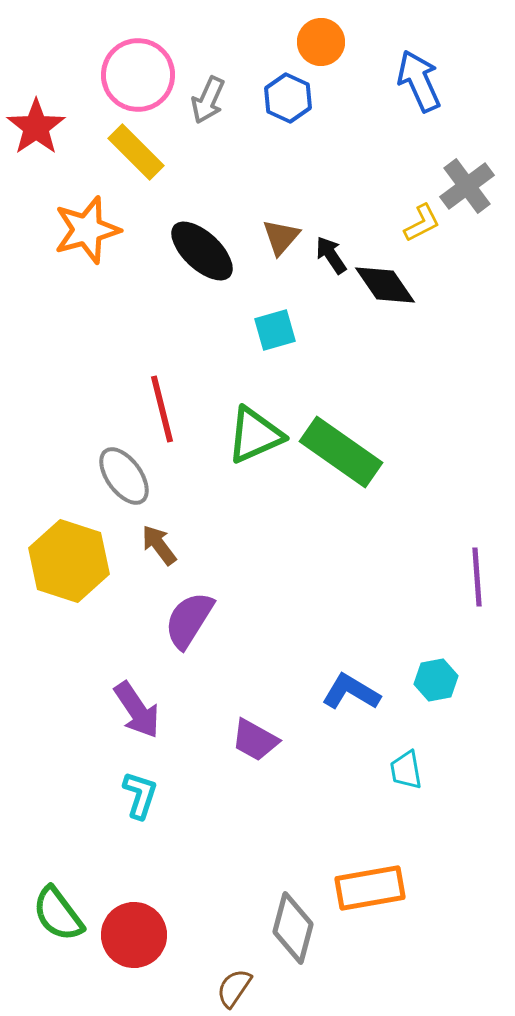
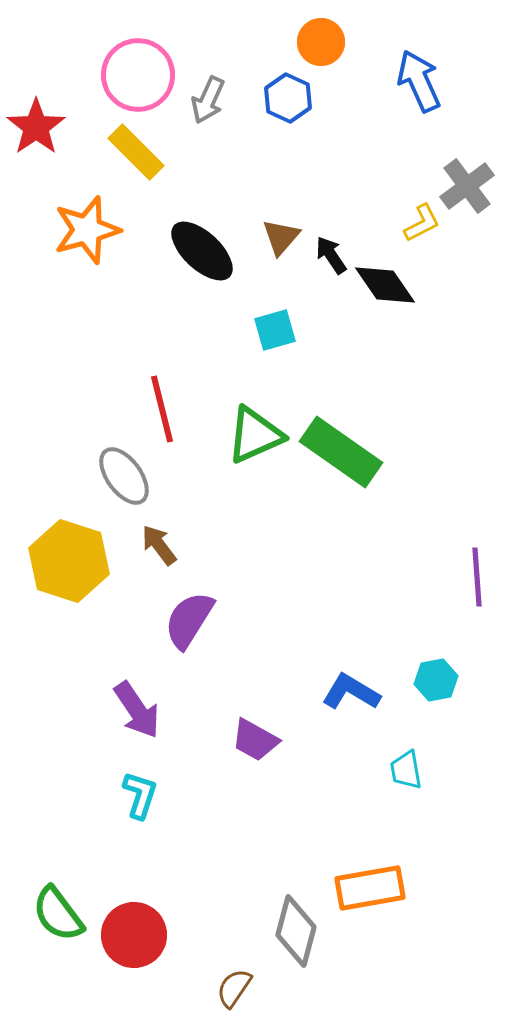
gray diamond: moved 3 px right, 3 px down
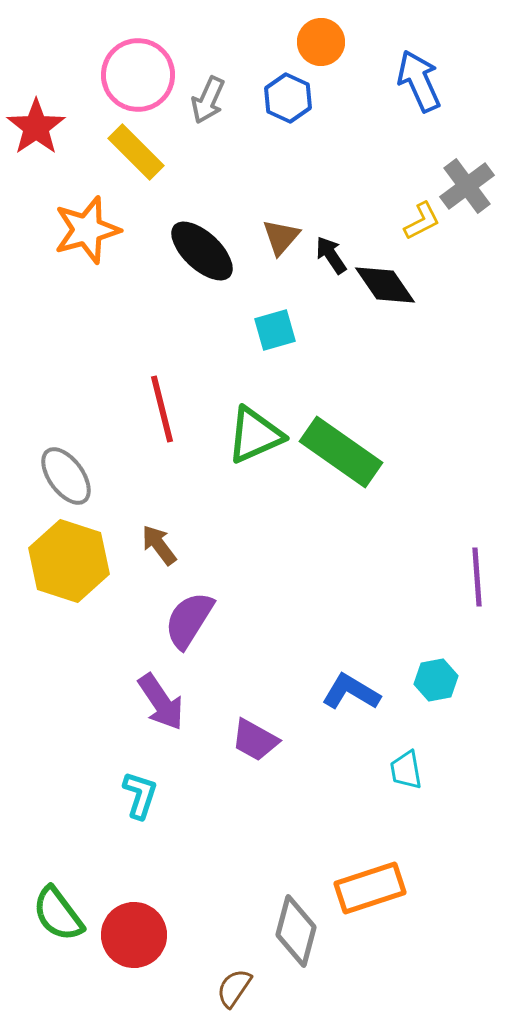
yellow L-shape: moved 2 px up
gray ellipse: moved 58 px left
purple arrow: moved 24 px right, 8 px up
orange rectangle: rotated 8 degrees counterclockwise
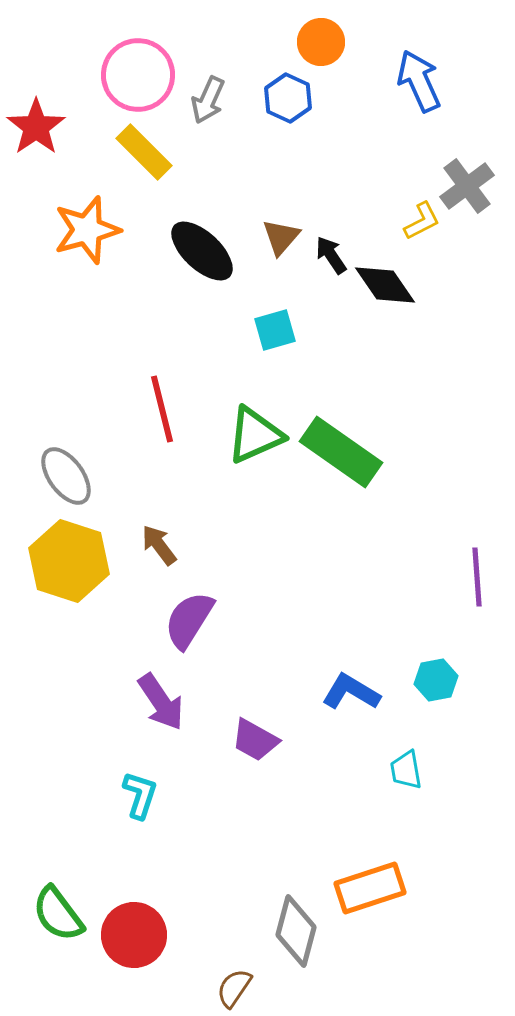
yellow rectangle: moved 8 px right
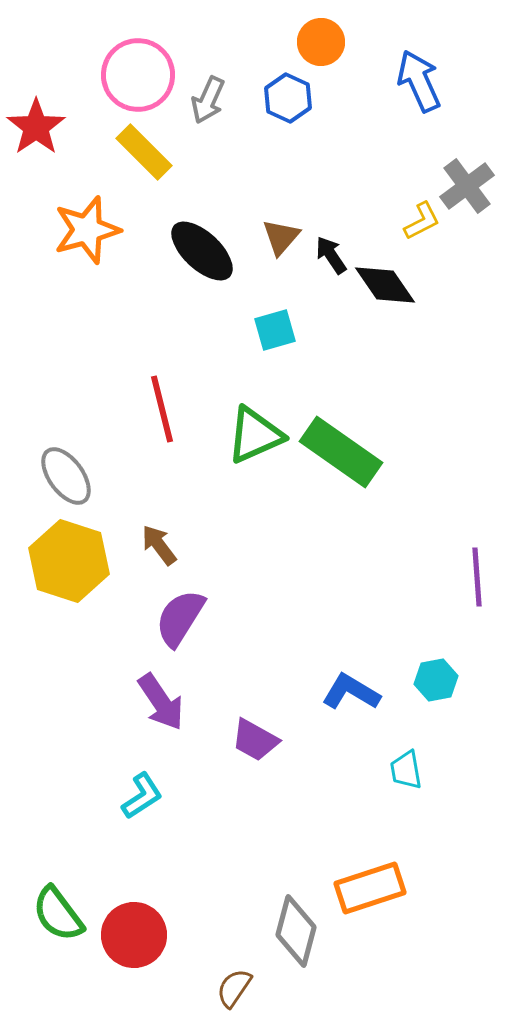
purple semicircle: moved 9 px left, 2 px up
cyan L-shape: moved 2 px right, 1 px down; rotated 39 degrees clockwise
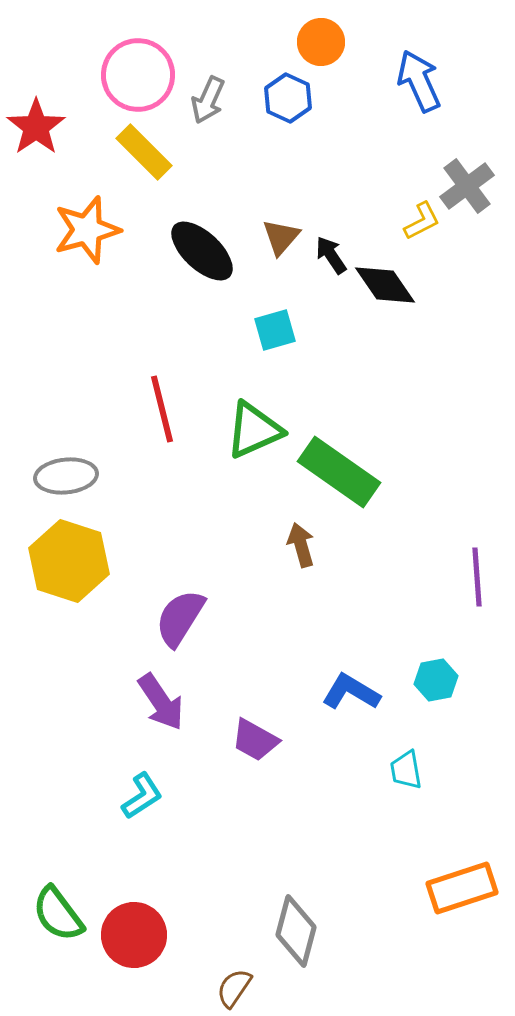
green triangle: moved 1 px left, 5 px up
green rectangle: moved 2 px left, 20 px down
gray ellipse: rotated 60 degrees counterclockwise
brown arrow: moved 142 px right; rotated 21 degrees clockwise
orange rectangle: moved 92 px right
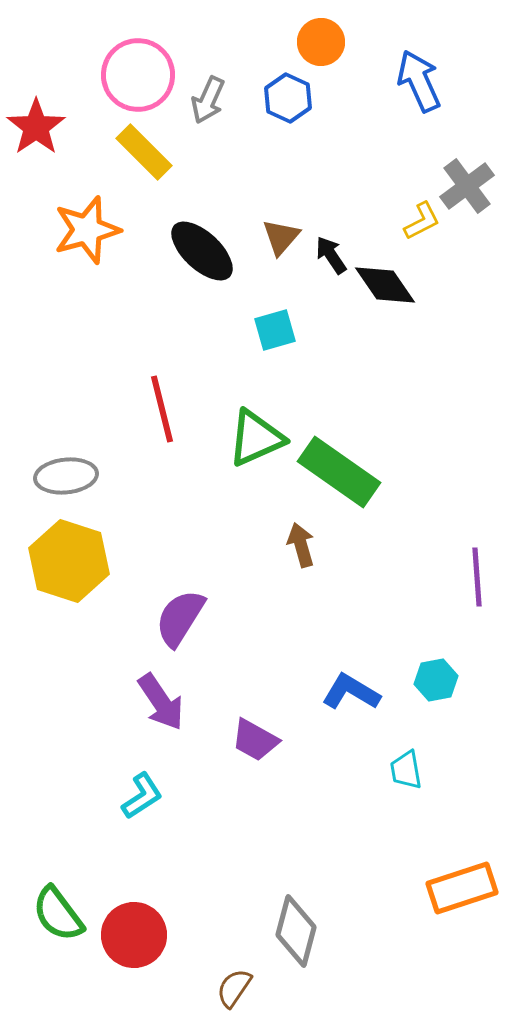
green triangle: moved 2 px right, 8 px down
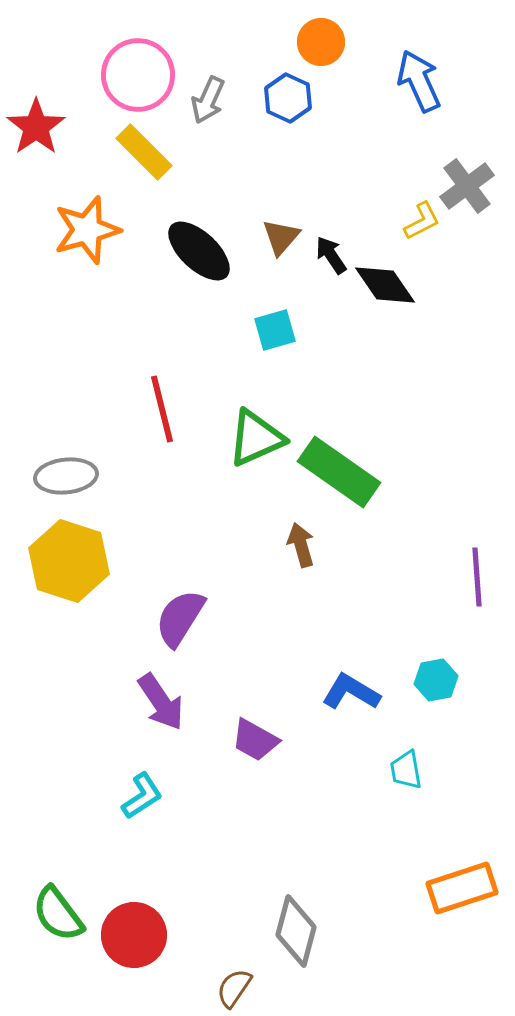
black ellipse: moved 3 px left
